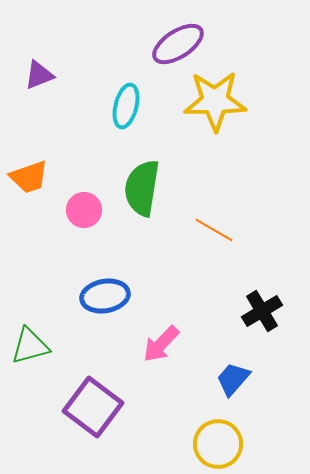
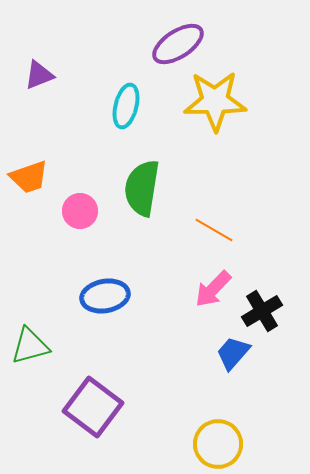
pink circle: moved 4 px left, 1 px down
pink arrow: moved 52 px right, 55 px up
blue trapezoid: moved 26 px up
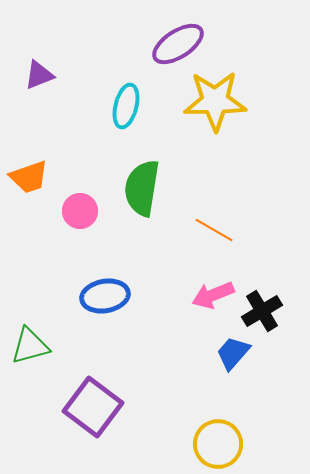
pink arrow: moved 6 px down; rotated 24 degrees clockwise
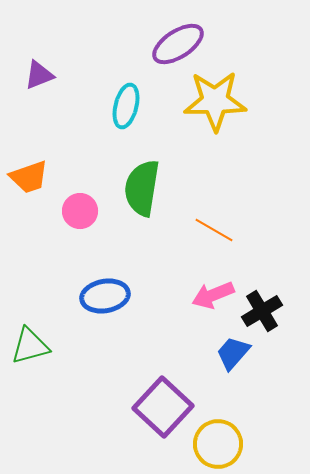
purple square: moved 70 px right; rotated 6 degrees clockwise
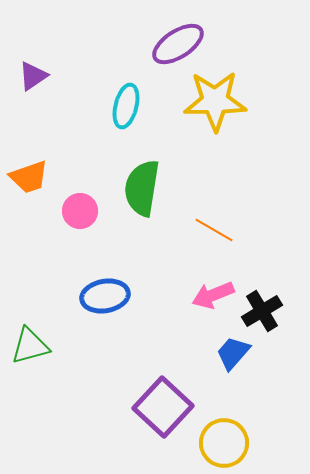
purple triangle: moved 6 px left, 1 px down; rotated 12 degrees counterclockwise
yellow circle: moved 6 px right, 1 px up
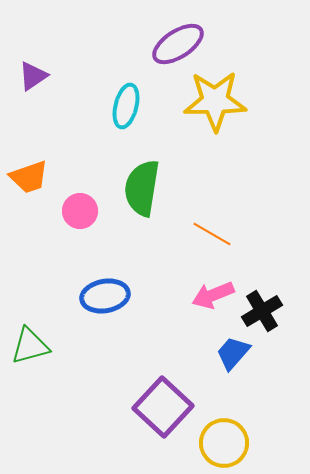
orange line: moved 2 px left, 4 px down
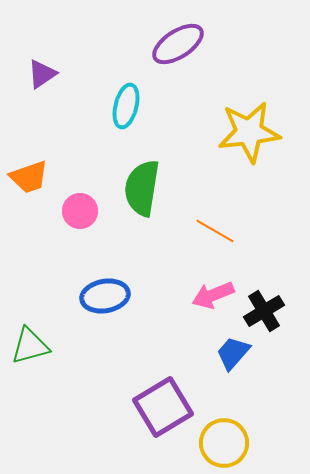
purple triangle: moved 9 px right, 2 px up
yellow star: moved 34 px right, 31 px down; rotated 6 degrees counterclockwise
orange line: moved 3 px right, 3 px up
black cross: moved 2 px right
purple square: rotated 16 degrees clockwise
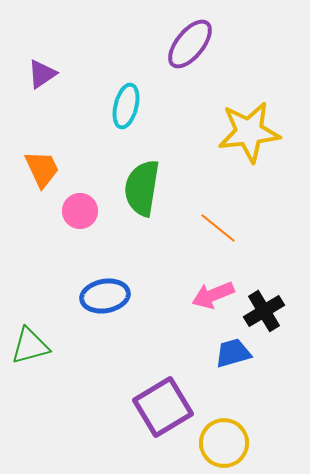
purple ellipse: moved 12 px right; rotated 18 degrees counterclockwise
orange trapezoid: moved 13 px right, 8 px up; rotated 96 degrees counterclockwise
orange line: moved 3 px right, 3 px up; rotated 9 degrees clockwise
blue trapezoid: rotated 33 degrees clockwise
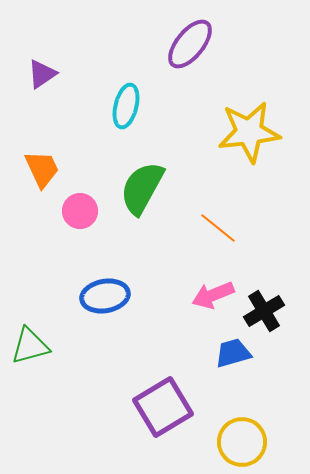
green semicircle: rotated 20 degrees clockwise
yellow circle: moved 18 px right, 1 px up
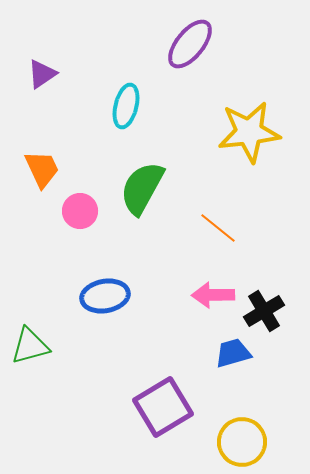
pink arrow: rotated 21 degrees clockwise
